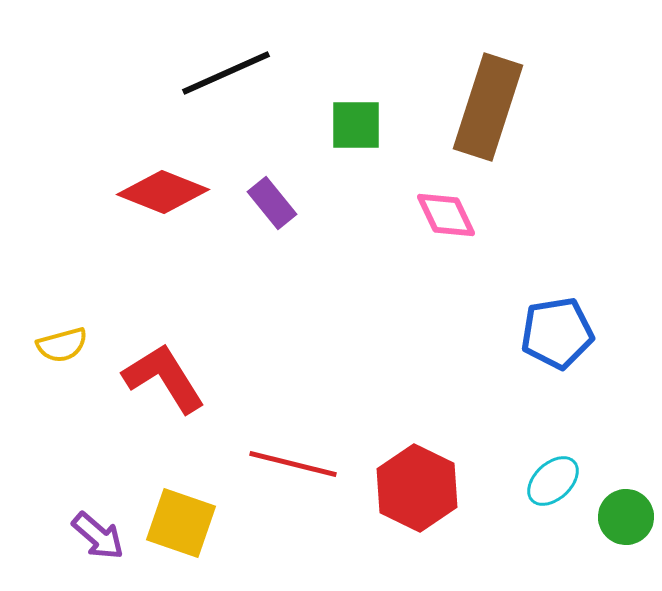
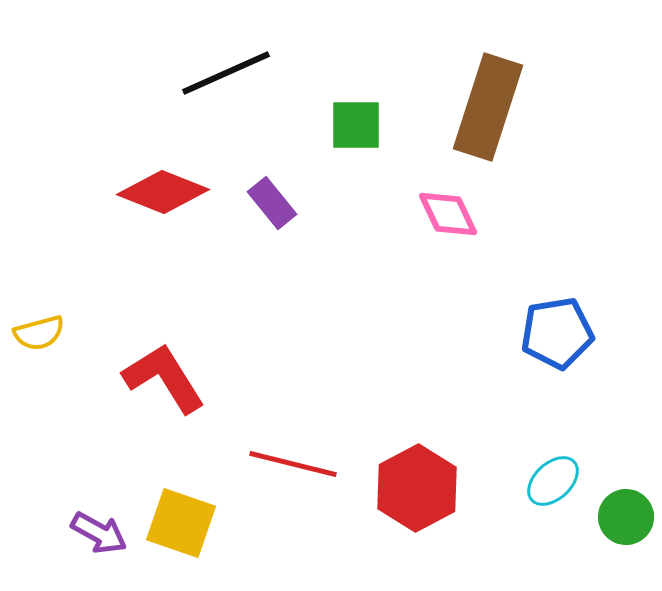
pink diamond: moved 2 px right, 1 px up
yellow semicircle: moved 23 px left, 12 px up
red hexagon: rotated 6 degrees clockwise
purple arrow: moved 1 px right, 3 px up; rotated 12 degrees counterclockwise
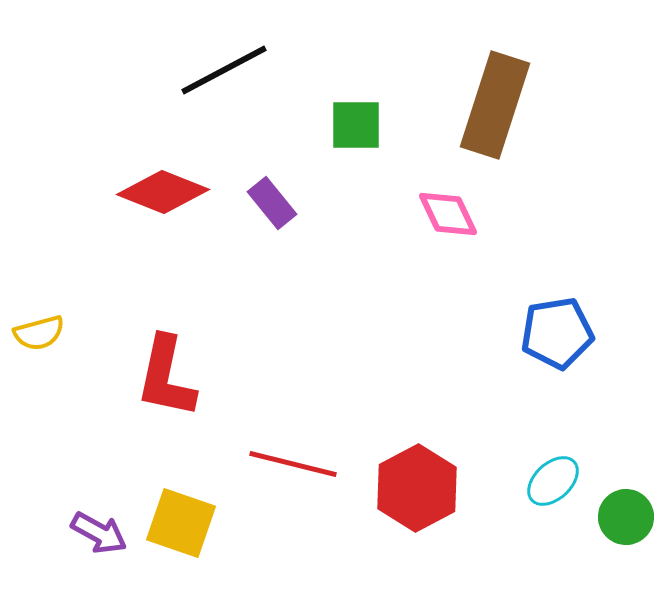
black line: moved 2 px left, 3 px up; rotated 4 degrees counterclockwise
brown rectangle: moved 7 px right, 2 px up
red L-shape: moved 2 px right, 1 px up; rotated 136 degrees counterclockwise
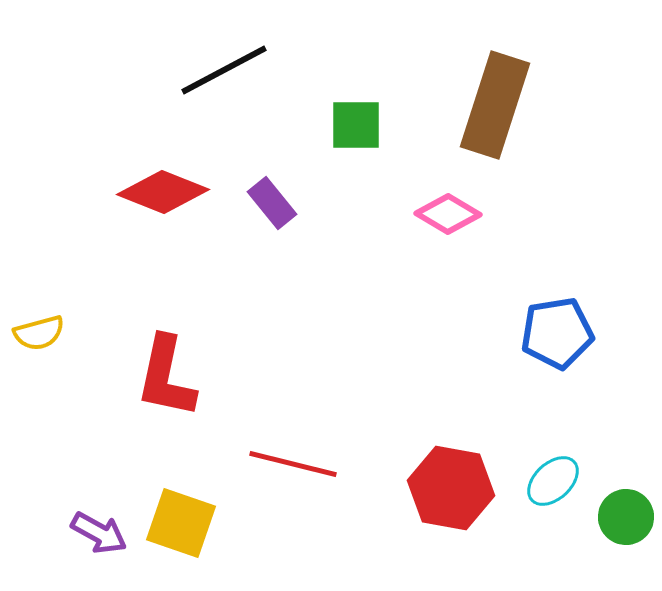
pink diamond: rotated 34 degrees counterclockwise
red hexagon: moved 34 px right; rotated 22 degrees counterclockwise
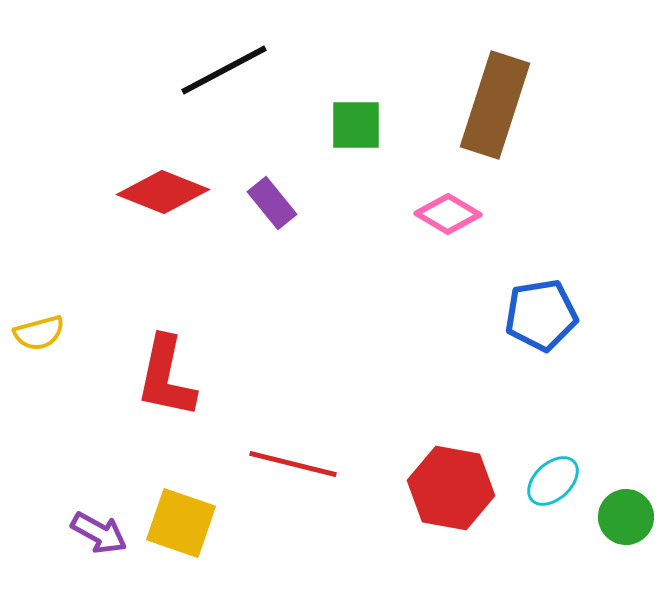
blue pentagon: moved 16 px left, 18 px up
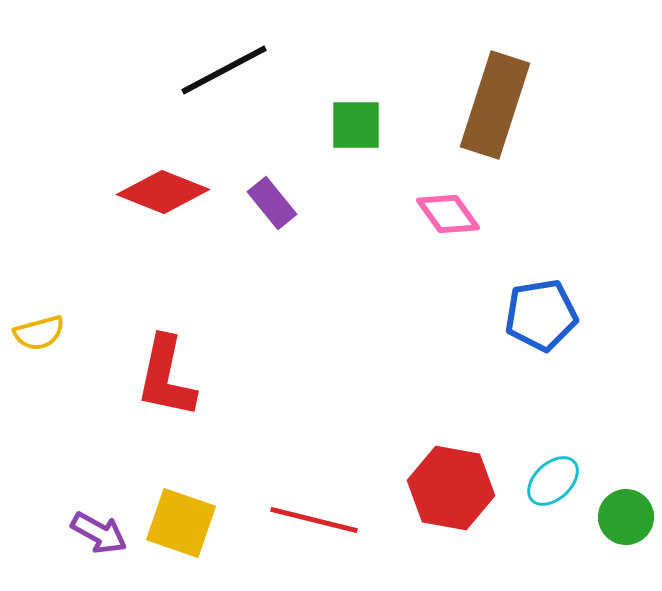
pink diamond: rotated 24 degrees clockwise
red line: moved 21 px right, 56 px down
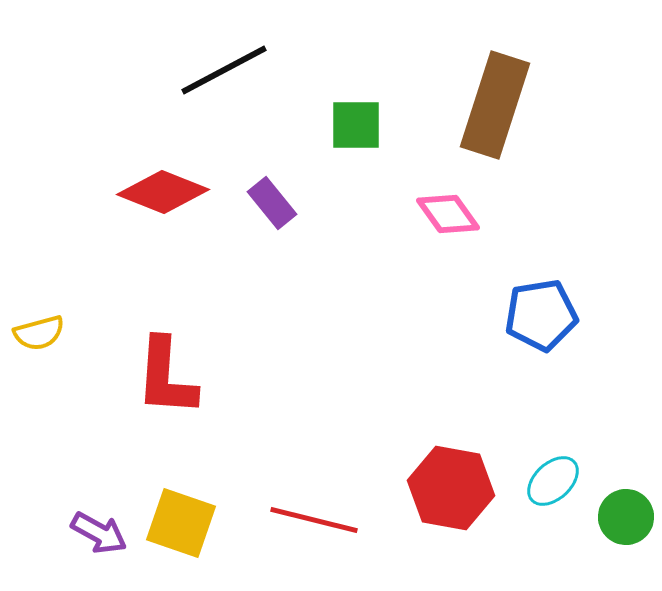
red L-shape: rotated 8 degrees counterclockwise
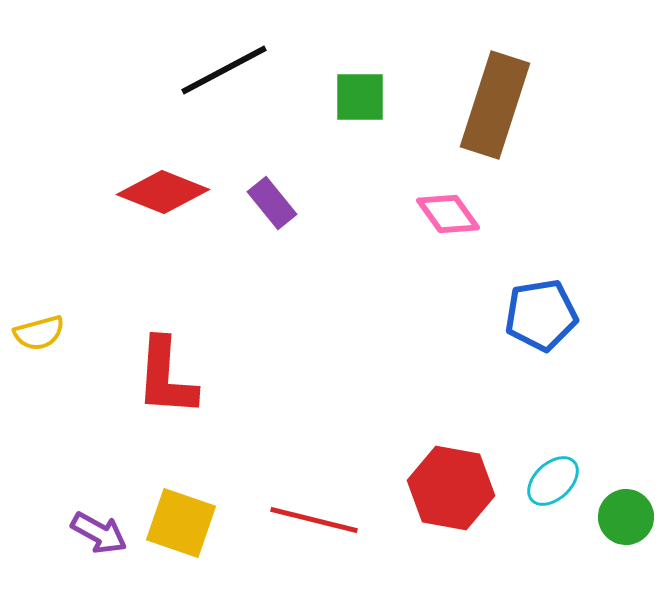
green square: moved 4 px right, 28 px up
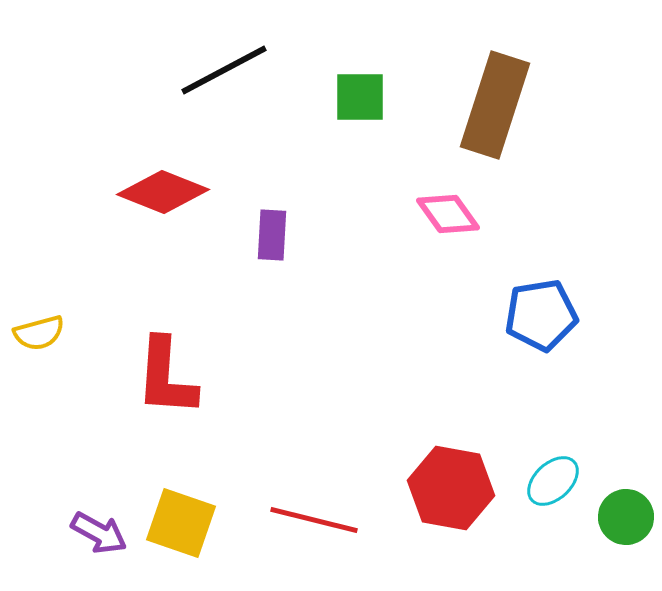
purple rectangle: moved 32 px down; rotated 42 degrees clockwise
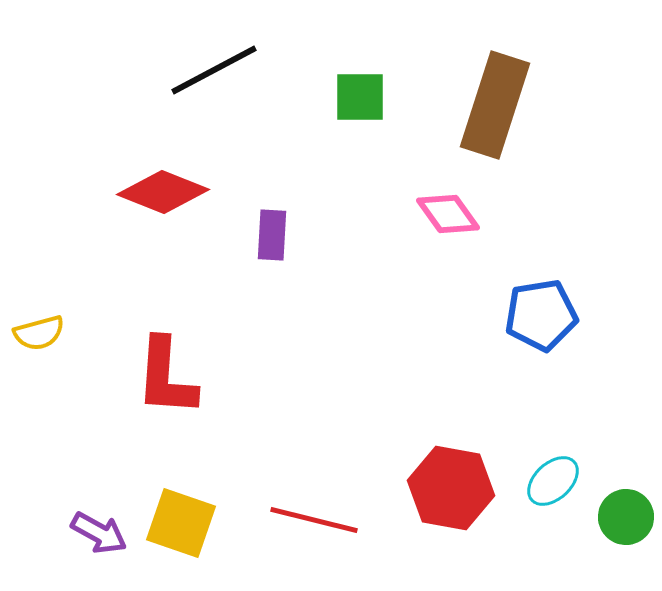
black line: moved 10 px left
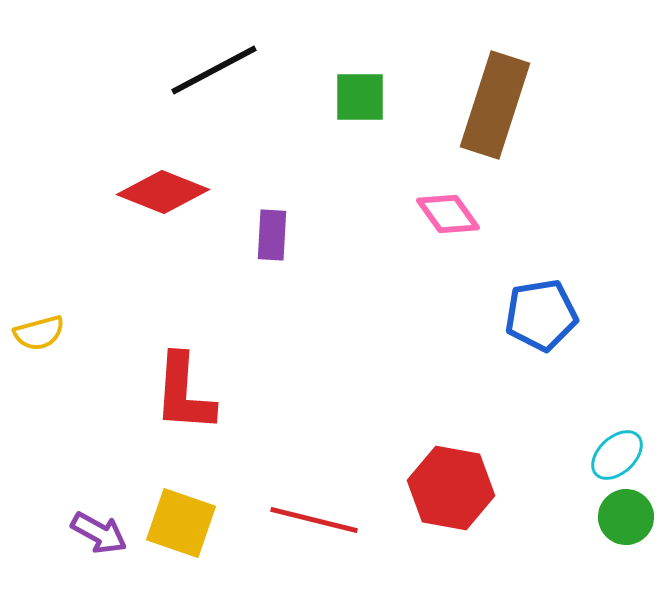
red L-shape: moved 18 px right, 16 px down
cyan ellipse: moved 64 px right, 26 px up
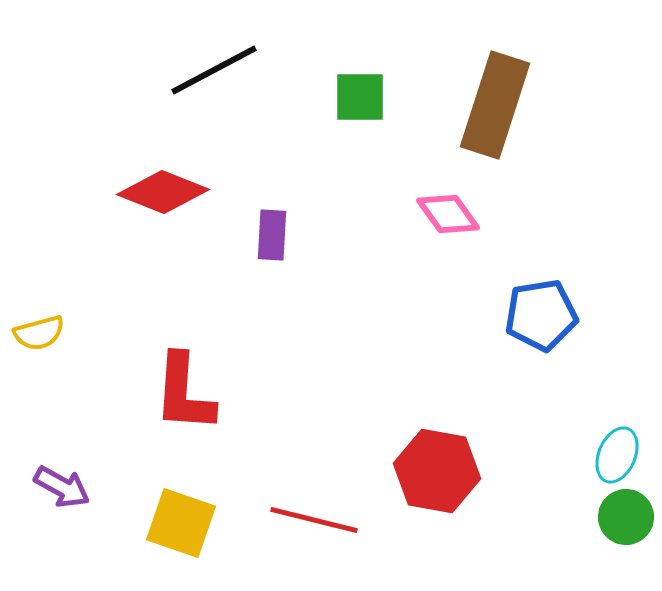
cyan ellipse: rotated 24 degrees counterclockwise
red hexagon: moved 14 px left, 17 px up
purple arrow: moved 37 px left, 46 px up
